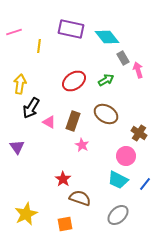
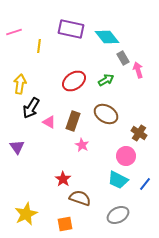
gray ellipse: rotated 15 degrees clockwise
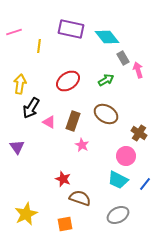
red ellipse: moved 6 px left
red star: rotated 14 degrees counterclockwise
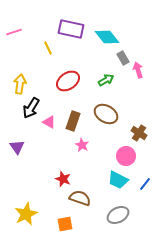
yellow line: moved 9 px right, 2 px down; rotated 32 degrees counterclockwise
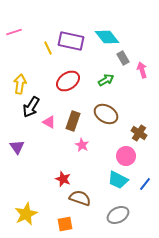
purple rectangle: moved 12 px down
pink arrow: moved 4 px right
black arrow: moved 1 px up
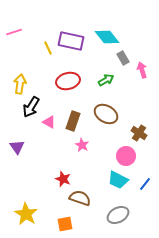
red ellipse: rotated 20 degrees clockwise
yellow star: rotated 15 degrees counterclockwise
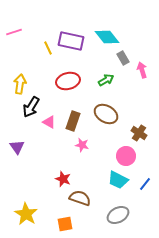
pink star: rotated 16 degrees counterclockwise
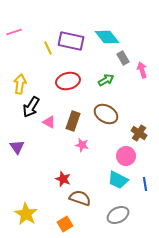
blue line: rotated 48 degrees counterclockwise
orange square: rotated 21 degrees counterclockwise
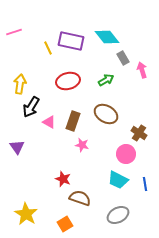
pink circle: moved 2 px up
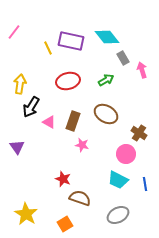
pink line: rotated 35 degrees counterclockwise
